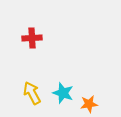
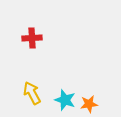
cyan star: moved 2 px right, 7 px down
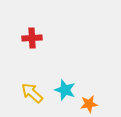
yellow arrow: rotated 20 degrees counterclockwise
cyan star: moved 10 px up
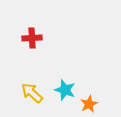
orange star: rotated 18 degrees counterclockwise
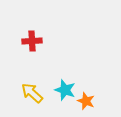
red cross: moved 3 px down
orange star: moved 3 px left, 3 px up; rotated 24 degrees counterclockwise
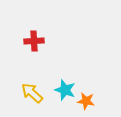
red cross: moved 2 px right
orange star: rotated 12 degrees counterclockwise
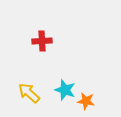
red cross: moved 8 px right
yellow arrow: moved 3 px left
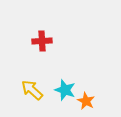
yellow arrow: moved 3 px right, 3 px up
orange star: rotated 18 degrees clockwise
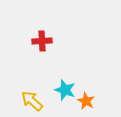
yellow arrow: moved 11 px down
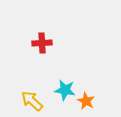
red cross: moved 2 px down
cyan star: rotated 10 degrees counterclockwise
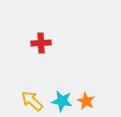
red cross: moved 1 px left
cyan star: moved 3 px left, 11 px down
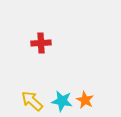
orange star: moved 1 px left, 1 px up
